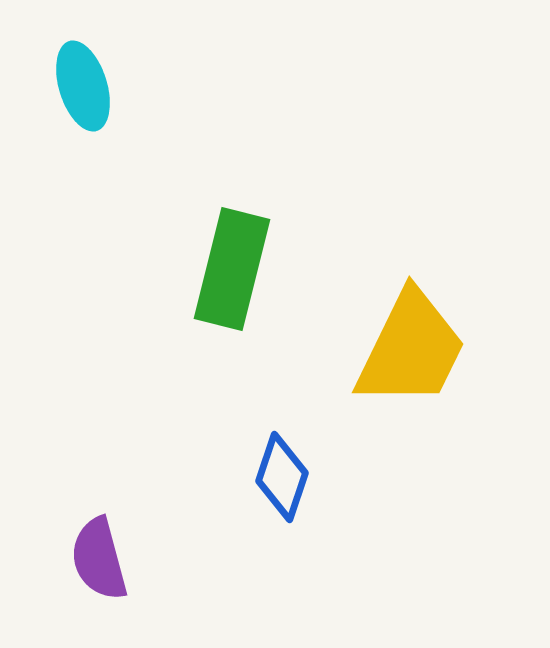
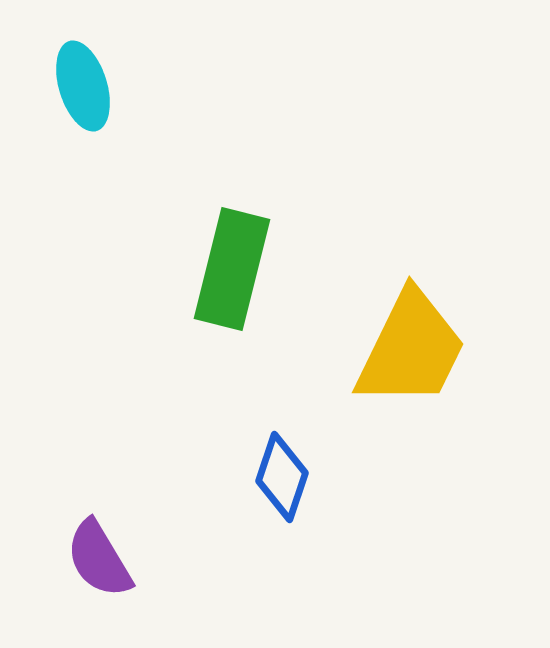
purple semicircle: rotated 16 degrees counterclockwise
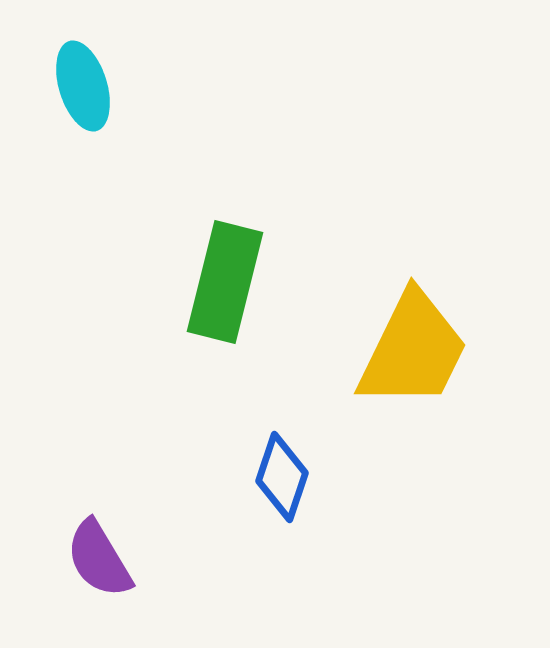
green rectangle: moved 7 px left, 13 px down
yellow trapezoid: moved 2 px right, 1 px down
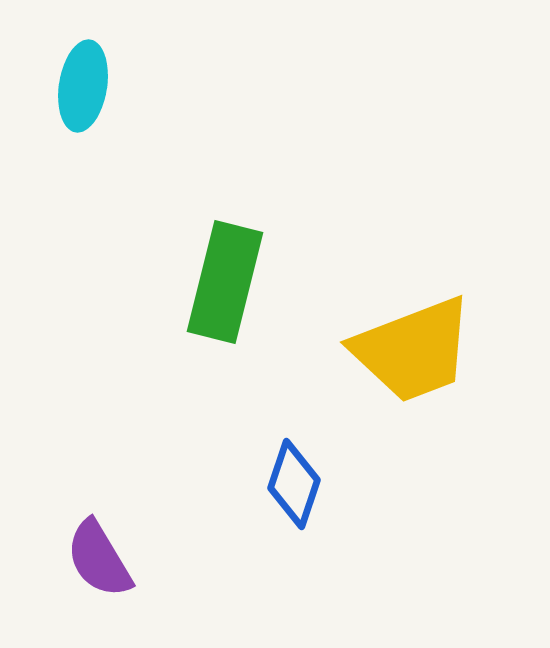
cyan ellipse: rotated 26 degrees clockwise
yellow trapezoid: rotated 43 degrees clockwise
blue diamond: moved 12 px right, 7 px down
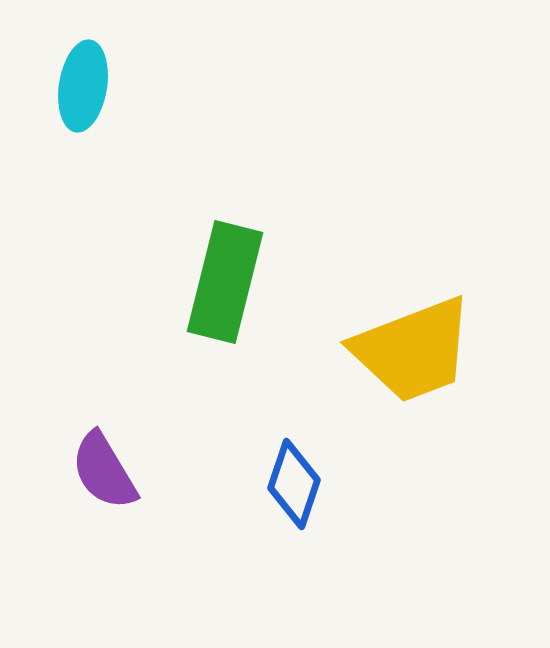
purple semicircle: moved 5 px right, 88 px up
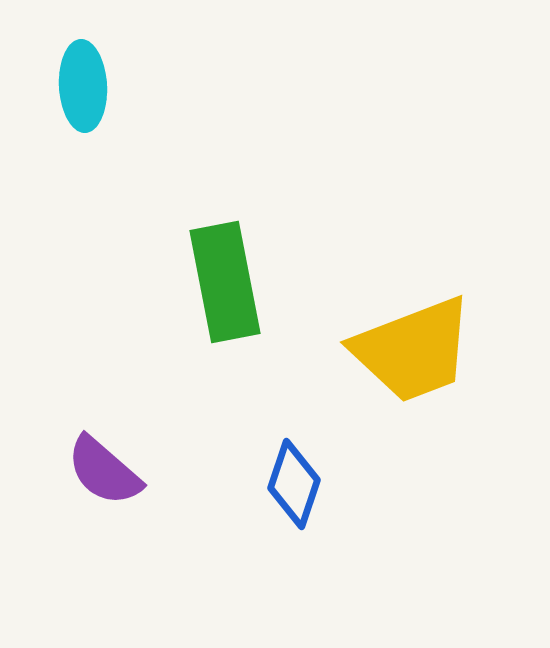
cyan ellipse: rotated 12 degrees counterclockwise
green rectangle: rotated 25 degrees counterclockwise
purple semicircle: rotated 18 degrees counterclockwise
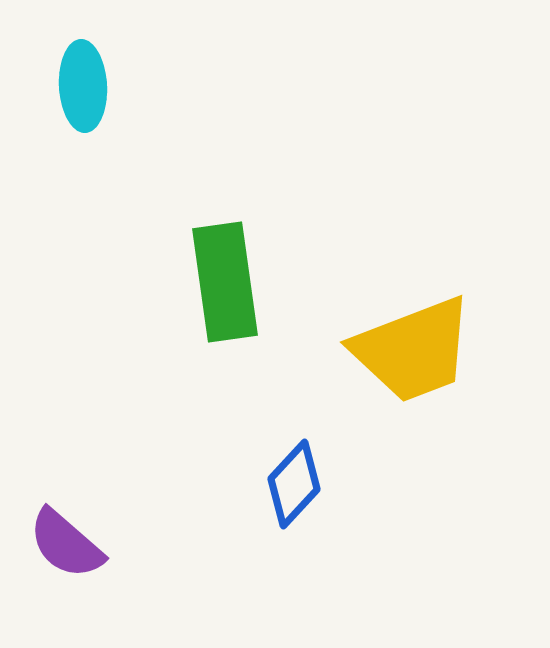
green rectangle: rotated 3 degrees clockwise
purple semicircle: moved 38 px left, 73 px down
blue diamond: rotated 24 degrees clockwise
